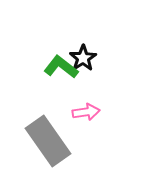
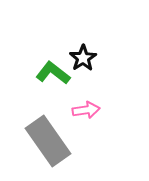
green L-shape: moved 8 px left, 6 px down
pink arrow: moved 2 px up
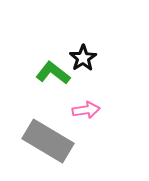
gray rectangle: rotated 24 degrees counterclockwise
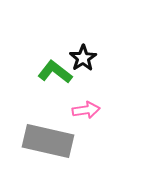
green L-shape: moved 2 px right, 1 px up
gray rectangle: rotated 18 degrees counterclockwise
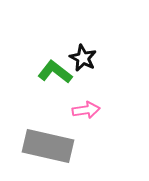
black star: rotated 12 degrees counterclockwise
gray rectangle: moved 5 px down
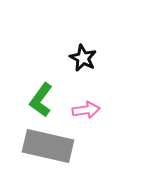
green L-shape: moved 14 px left, 28 px down; rotated 92 degrees counterclockwise
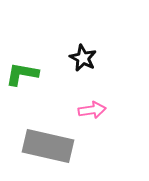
green L-shape: moved 19 px left, 26 px up; rotated 64 degrees clockwise
pink arrow: moved 6 px right
